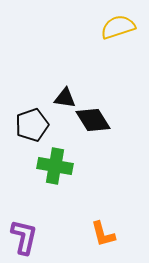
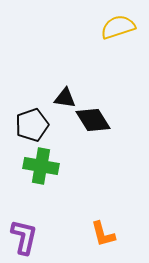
green cross: moved 14 px left
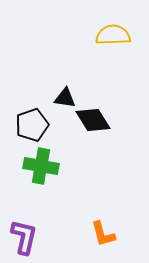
yellow semicircle: moved 5 px left, 8 px down; rotated 16 degrees clockwise
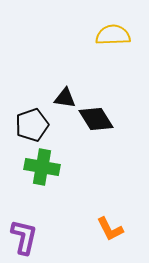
black diamond: moved 3 px right, 1 px up
green cross: moved 1 px right, 1 px down
orange L-shape: moved 7 px right, 5 px up; rotated 12 degrees counterclockwise
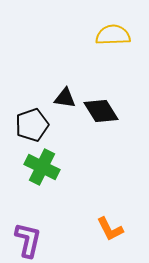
black diamond: moved 5 px right, 8 px up
green cross: rotated 16 degrees clockwise
purple L-shape: moved 4 px right, 3 px down
